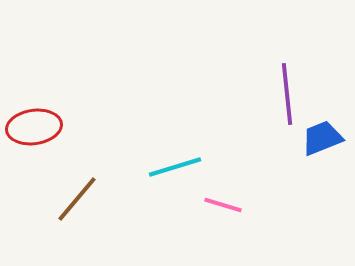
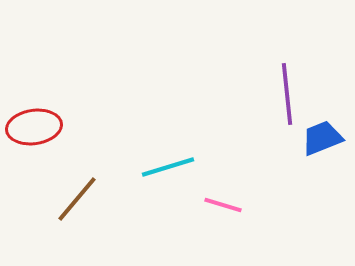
cyan line: moved 7 px left
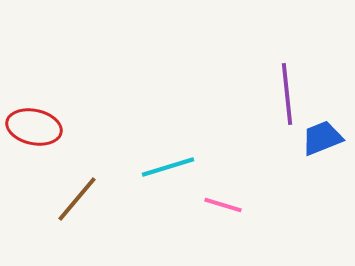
red ellipse: rotated 20 degrees clockwise
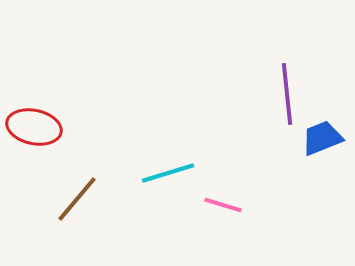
cyan line: moved 6 px down
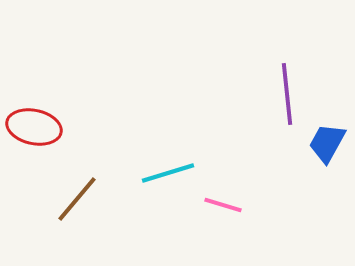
blue trapezoid: moved 5 px right, 5 px down; rotated 39 degrees counterclockwise
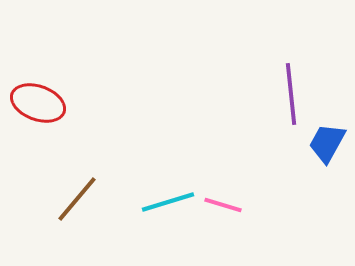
purple line: moved 4 px right
red ellipse: moved 4 px right, 24 px up; rotated 8 degrees clockwise
cyan line: moved 29 px down
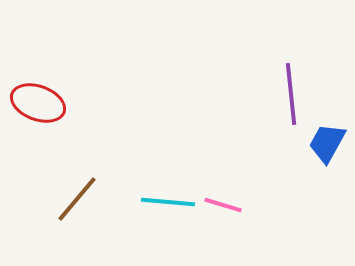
cyan line: rotated 22 degrees clockwise
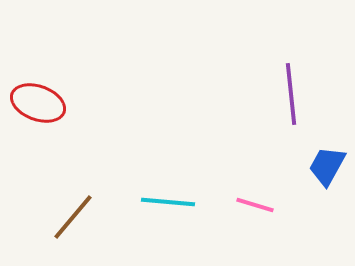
blue trapezoid: moved 23 px down
brown line: moved 4 px left, 18 px down
pink line: moved 32 px right
